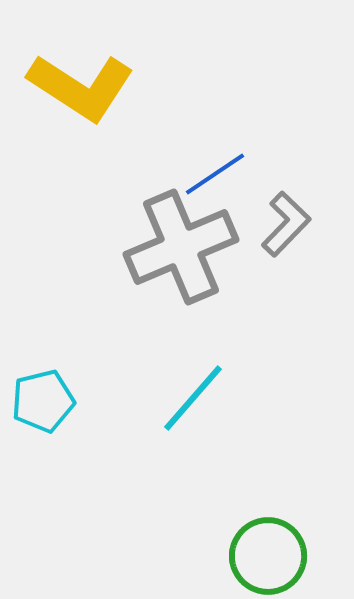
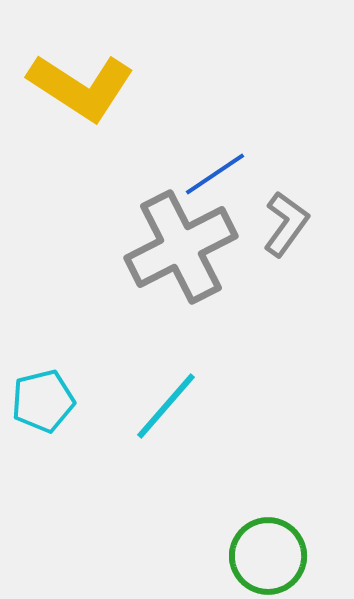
gray L-shape: rotated 8 degrees counterclockwise
gray cross: rotated 4 degrees counterclockwise
cyan line: moved 27 px left, 8 px down
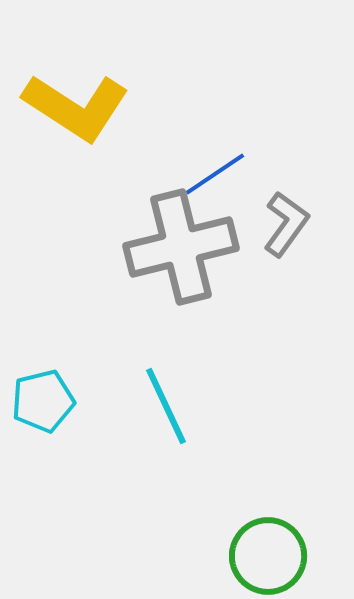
yellow L-shape: moved 5 px left, 20 px down
gray cross: rotated 13 degrees clockwise
cyan line: rotated 66 degrees counterclockwise
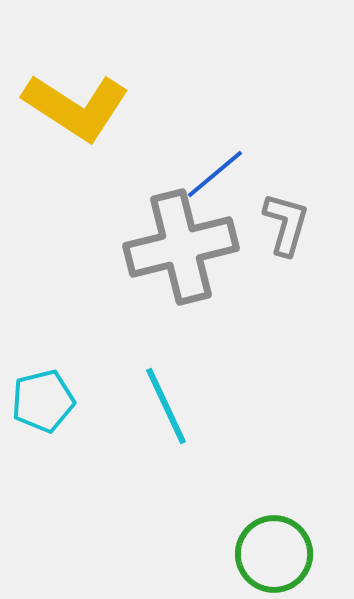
blue line: rotated 6 degrees counterclockwise
gray L-shape: rotated 20 degrees counterclockwise
green circle: moved 6 px right, 2 px up
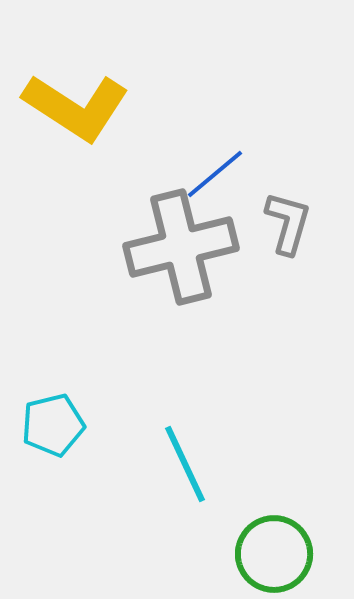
gray L-shape: moved 2 px right, 1 px up
cyan pentagon: moved 10 px right, 24 px down
cyan line: moved 19 px right, 58 px down
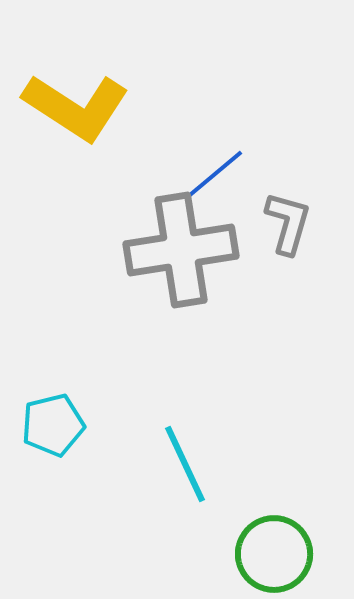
gray cross: moved 3 px down; rotated 5 degrees clockwise
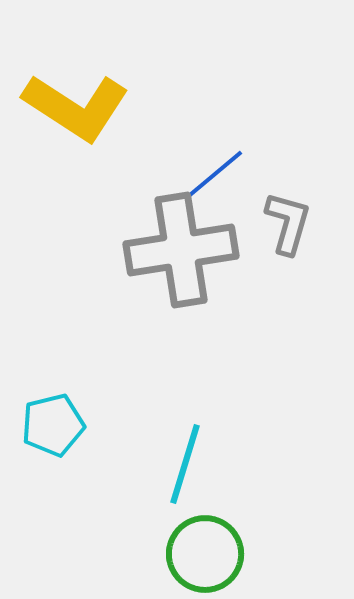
cyan line: rotated 42 degrees clockwise
green circle: moved 69 px left
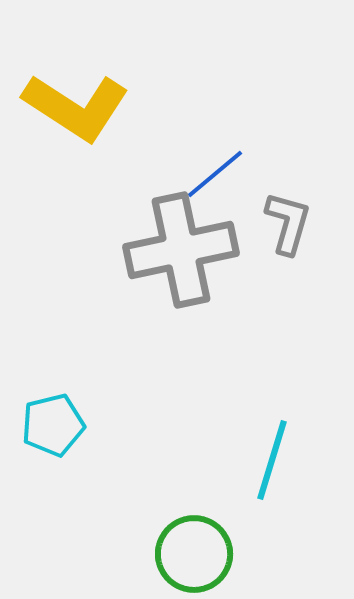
gray cross: rotated 3 degrees counterclockwise
cyan line: moved 87 px right, 4 px up
green circle: moved 11 px left
